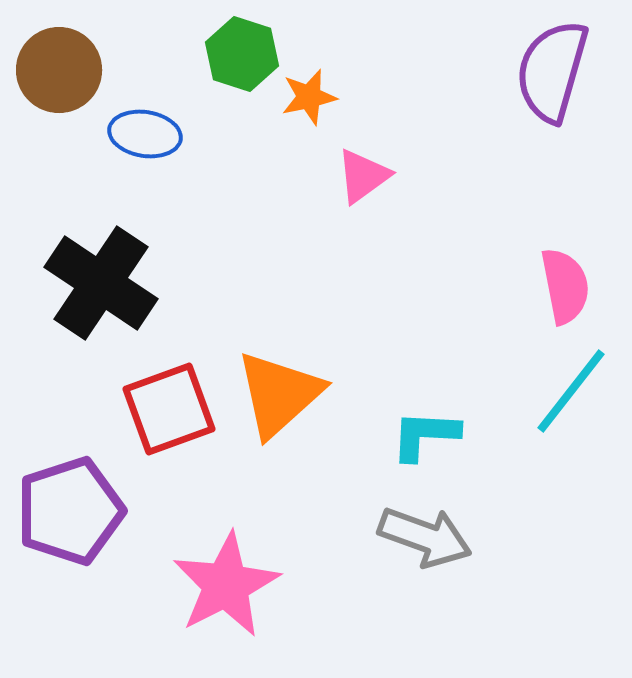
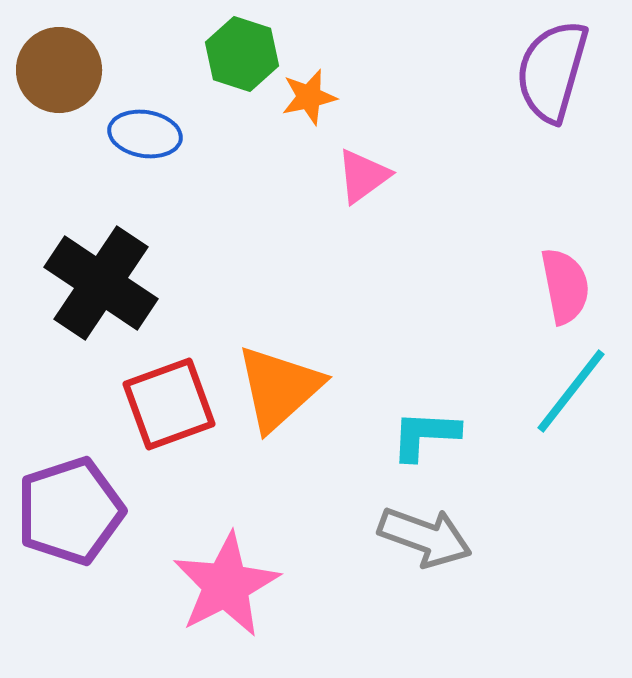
orange triangle: moved 6 px up
red square: moved 5 px up
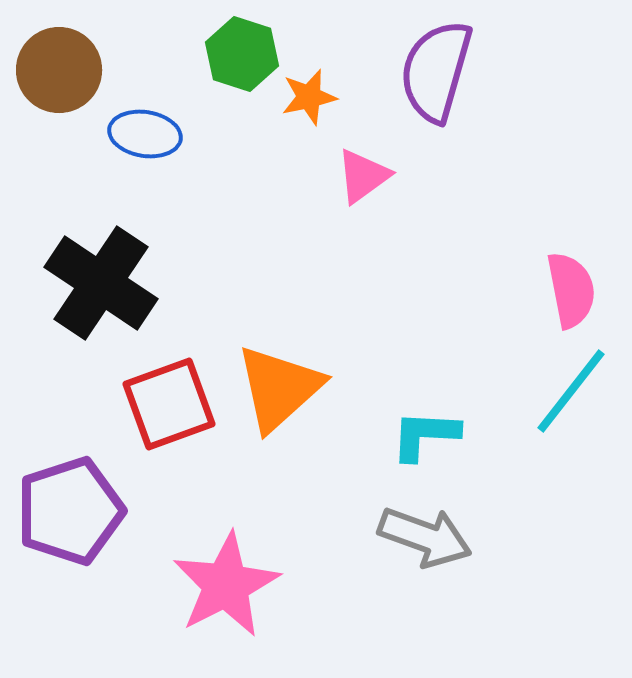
purple semicircle: moved 116 px left
pink semicircle: moved 6 px right, 4 px down
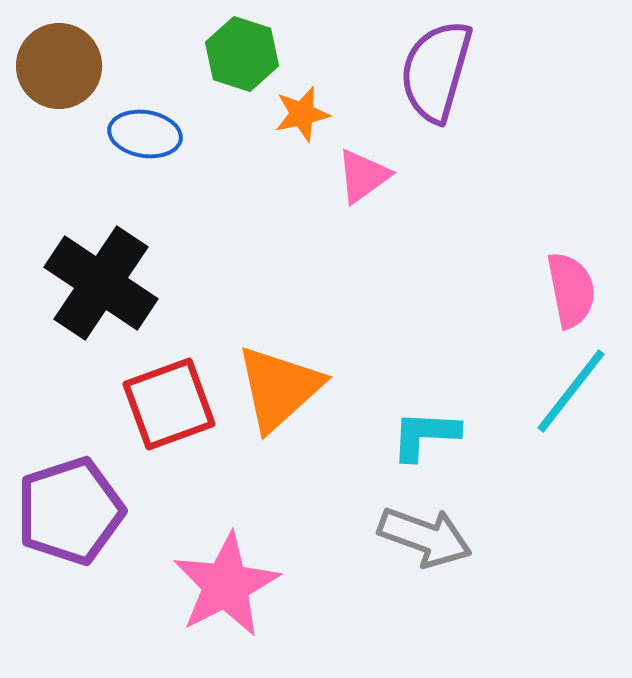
brown circle: moved 4 px up
orange star: moved 7 px left, 17 px down
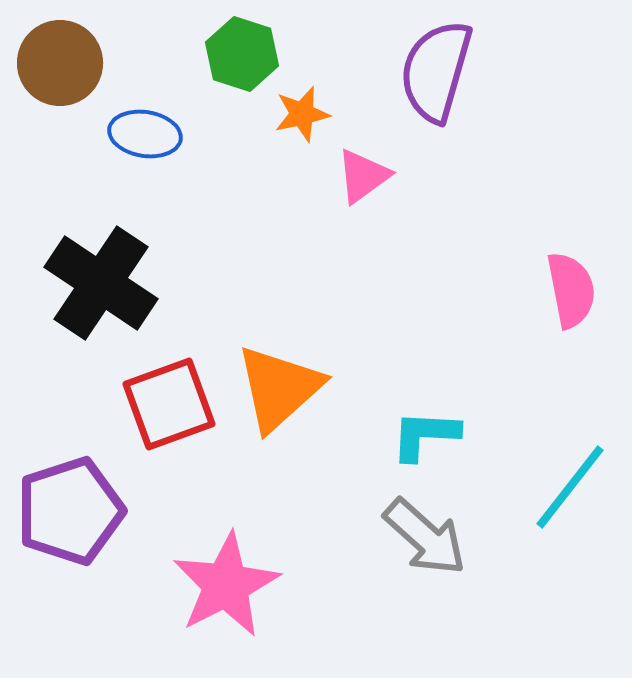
brown circle: moved 1 px right, 3 px up
cyan line: moved 1 px left, 96 px down
gray arrow: rotated 22 degrees clockwise
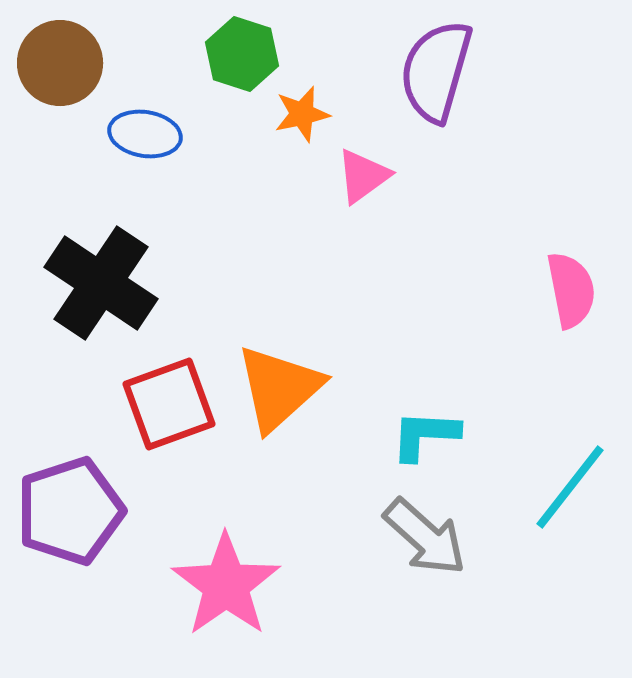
pink star: rotated 8 degrees counterclockwise
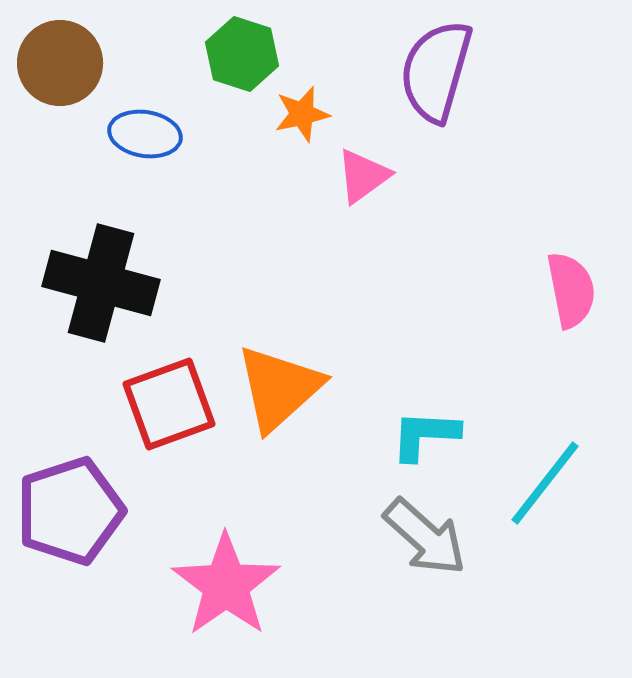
black cross: rotated 19 degrees counterclockwise
cyan line: moved 25 px left, 4 px up
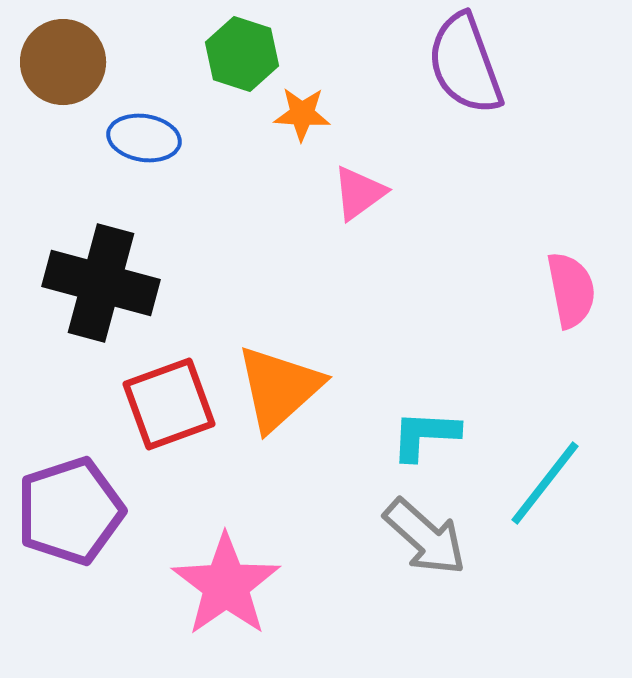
brown circle: moved 3 px right, 1 px up
purple semicircle: moved 29 px right, 7 px up; rotated 36 degrees counterclockwise
orange star: rotated 16 degrees clockwise
blue ellipse: moved 1 px left, 4 px down
pink triangle: moved 4 px left, 17 px down
